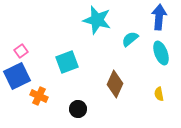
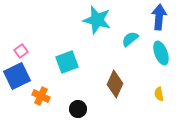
orange cross: moved 2 px right
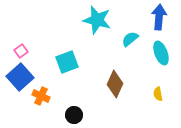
blue square: moved 3 px right, 1 px down; rotated 16 degrees counterclockwise
yellow semicircle: moved 1 px left
black circle: moved 4 px left, 6 px down
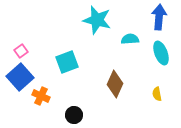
cyan semicircle: rotated 36 degrees clockwise
yellow semicircle: moved 1 px left
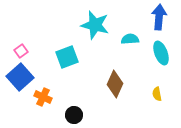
cyan star: moved 2 px left, 5 px down
cyan square: moved 5 px up
orange cross: moved 2 px right, 1 px down
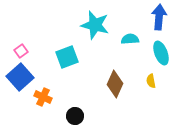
yellow semicircle: moved 6 px left, 13 px up
black circle: moved 1 px right, 1 px down
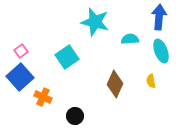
cyan star: moved 3 px up
cyan ellipse: moved 2 px up
cyan square: rotated 15 degrees counterclockwise
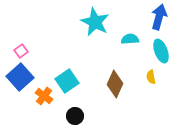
blue arrow: rotated 10 degrees clockwise
cyan star: rotated 12 degrees clockwise
cyan square: moved 24 px down
yellow semicircle: moved 4 px up
orange cross: moved 1 px right, 1 px up; rotated 12 degrees clockwise
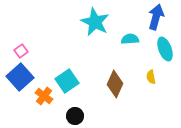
blue arrow: moved 3 px left
cyan ellipse: moved 4 px right, 2 px up
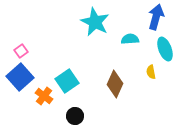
yellow semicircle: moved 5 px up
